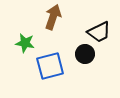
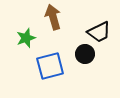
brown arrow: rotated 35 degrees counterclockwise
green star: moved 1 px right, 5 px up; rotated 30 degrees counterclockwise
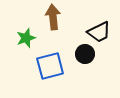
brown arrow: rotated 10 degrees clockwise
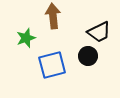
brown arrow: moved 1 px up
black circle: moved 3 px right, 2 px down
blue square: moved 2 px right, 1 px up
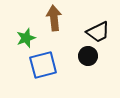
brown arrow: moved 1 px right, 2 px down
black trapezoid: moved 1 px left
blue square: moved 9 px left
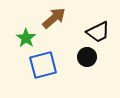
brown arrow: rotated 55 degrees clockwise
green star: rotated 18 degrees counterclockwise
black circle: moved 1 px left, 1 px down
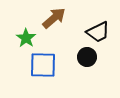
blue square: rotated 16 degrees clockwise
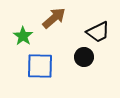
green star: moved 3 px left, 2 px up
black circle: moved 3 px left
blue square: moved 3 px left, 1 px down
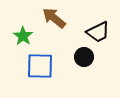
brown arrow: rotated 100 degrees counterclockwise
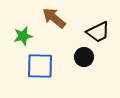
green star: rotated 24 degrees clockwise
